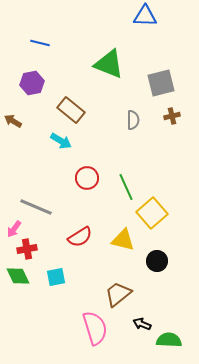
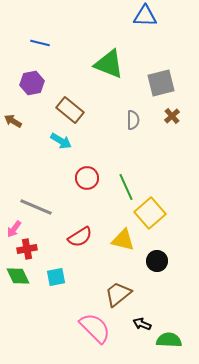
brown rectangle: moved 1 px left
brown cross: rotated 28 degrees counterclockwise
yellow square: moved 2 px left
pink semicircle: rotated 28 degrees counterclockwise
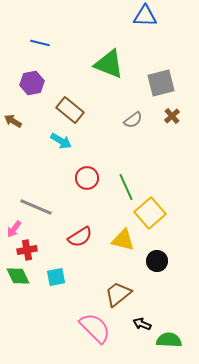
gray semicircle: rotated 54 degrees clockwise
red cross: moved 1 px down
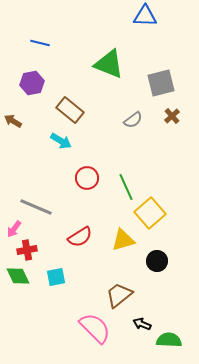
yellow triangle: rotated 30 degrees counterclockwise
brown trapezoid: moved 1 px right, 1 px down
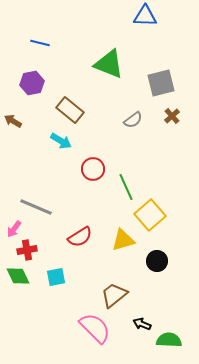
red circle: moved 6 px right, 9 px up
yellow square: moved 2 px down
brown trapezoid: moved 5 px left
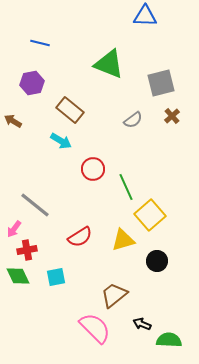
gray line: moved 1 px left, 2 px up; rotated 16 degrees clockwise
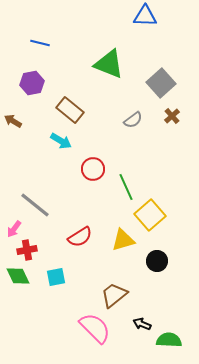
gray square: rotated 28 degrees counterclockwise
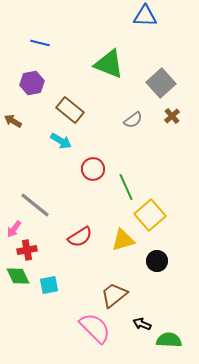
cyan square: moved 7 px left, 8 px down
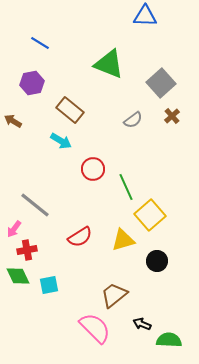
blue line: rotated 18 degrees clockwise
